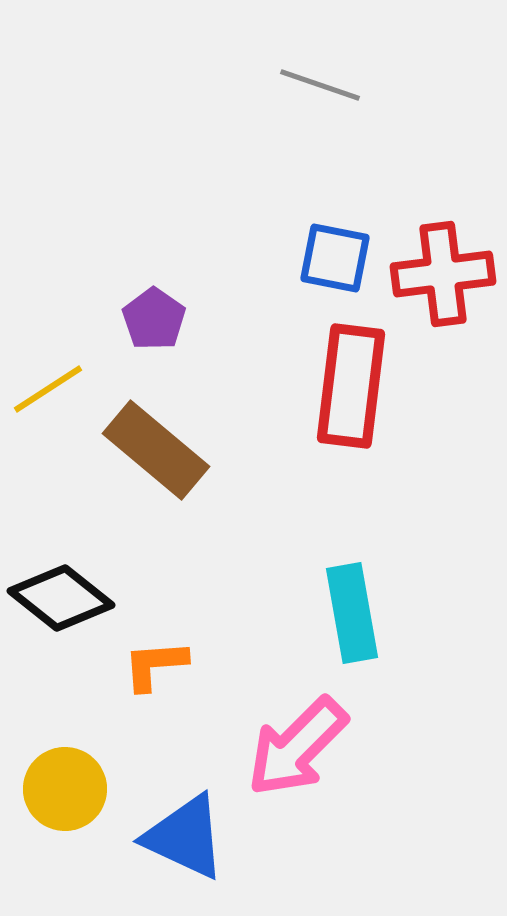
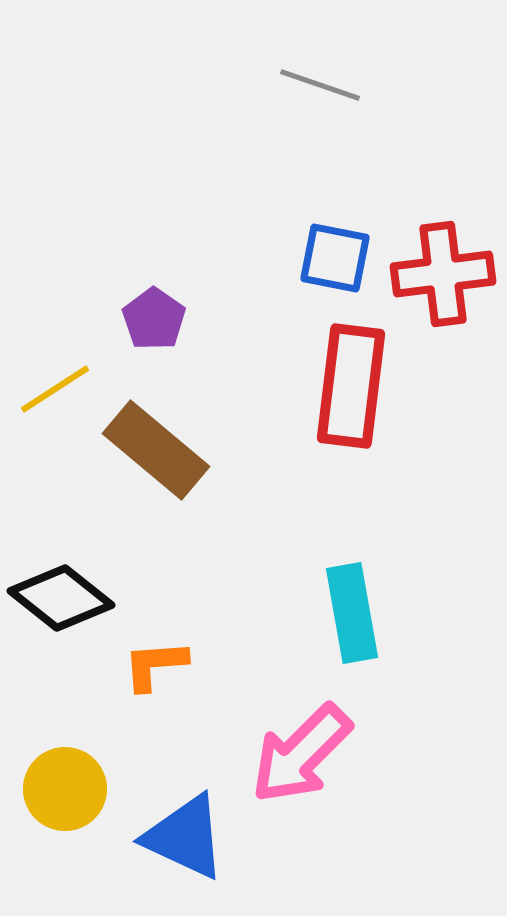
yellow line: moved 7 px right
pink arrow: moved 4 px right, 7 px down
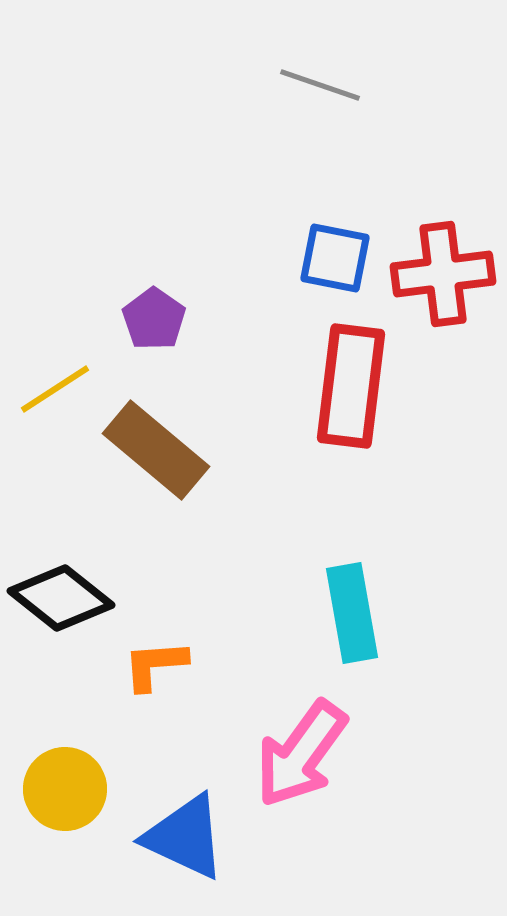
pink arrow: rotated 9 degrees counterclockwise
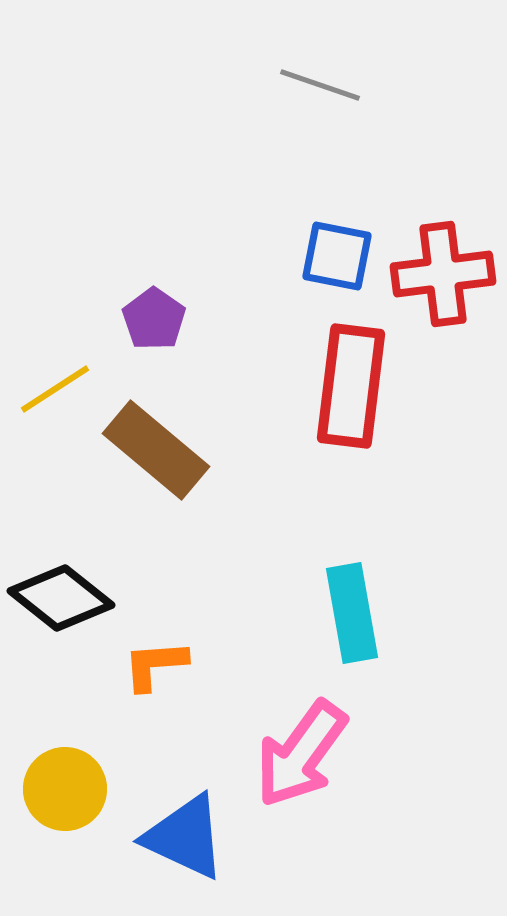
blue square: moved 2 px right, 2 px up
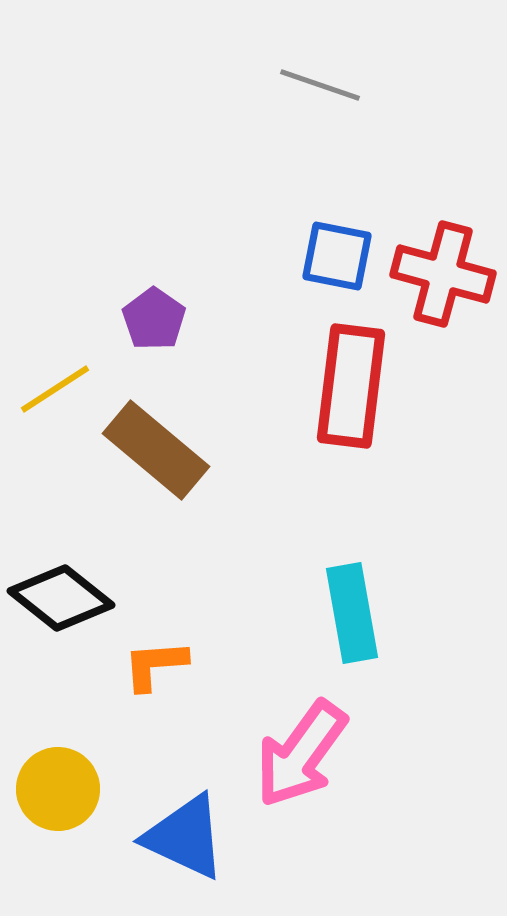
red cross: rotated 22 degrees clockwise
yellow circle: moved 7 px left
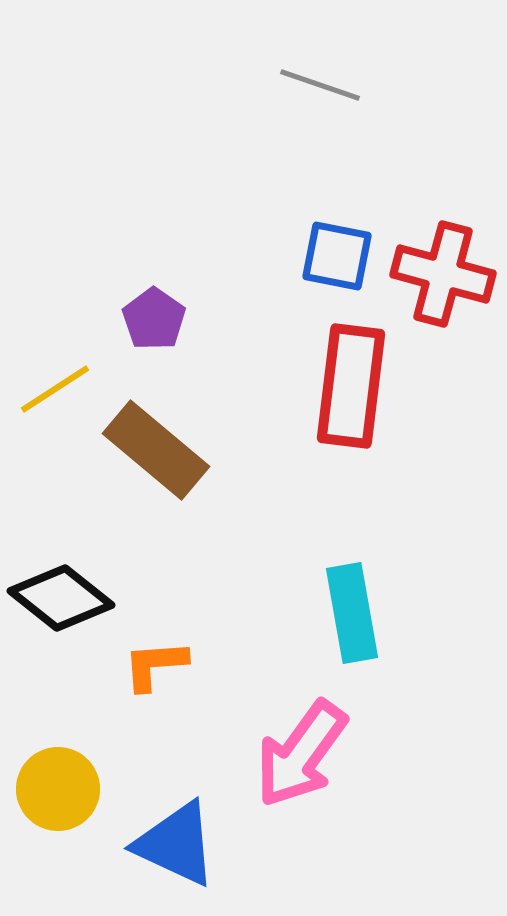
blue triangle: moved 9 px left, 7 px down
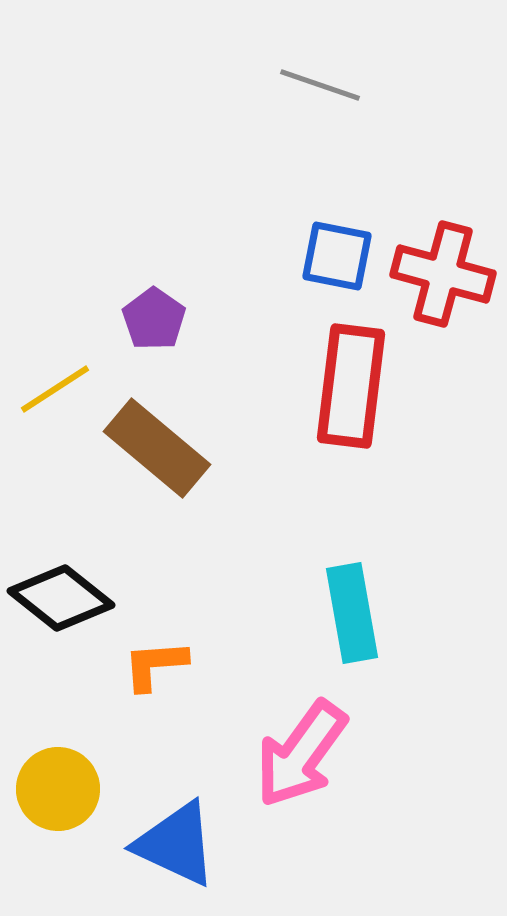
brown rectangle: moved 1 px right, 2 px up
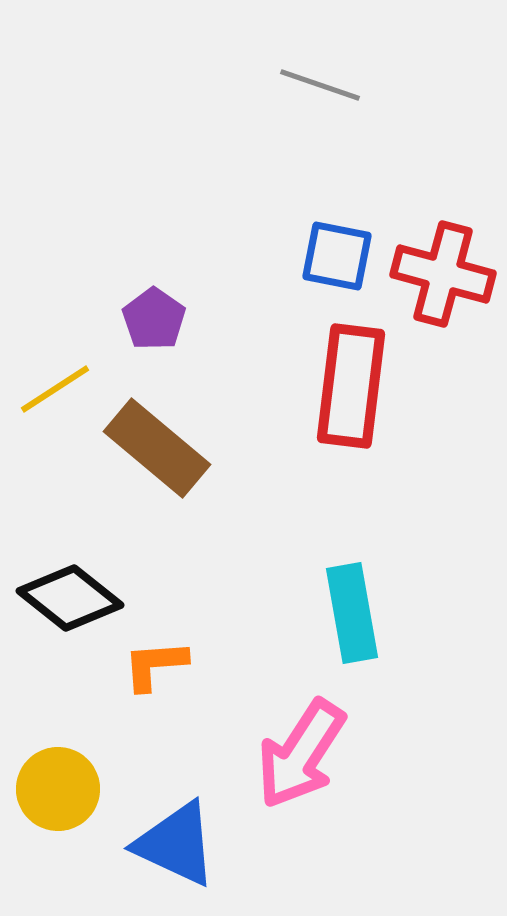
black diamond: moved 9 px right
pink arrow: rotated 3 degrees counterclockwise
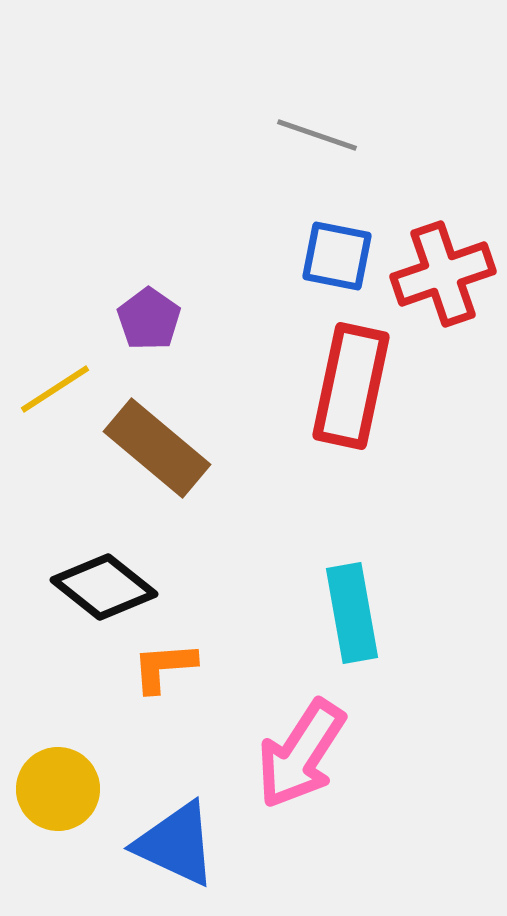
gray line: moved 3 px left, 50 px down
red cross: rotated 34 degrees counterclockwise
purple pentagon: moved 5 px left
red rectangle: rotated 5 degrees clockwise
black diamond: moved 34 px right, 11 px up
orange L-shape: moved 9 px right, 2 px down
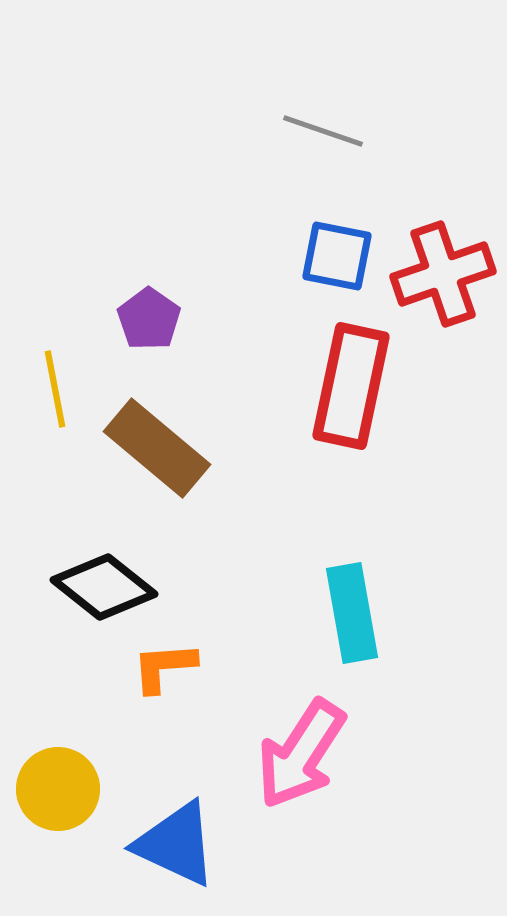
gray line: moved 6 px right, 4 px up
yellow line: rotated 68 degrees counterclockwise
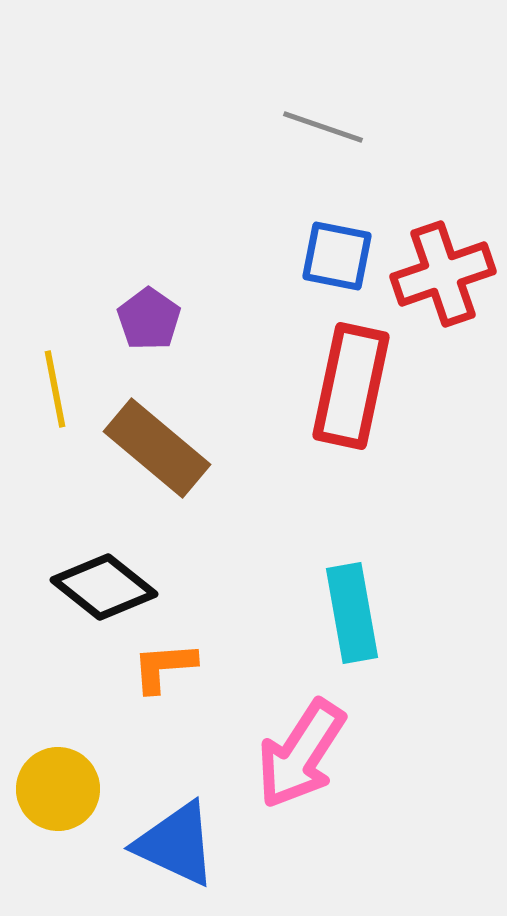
gray line: moved 4 px up
